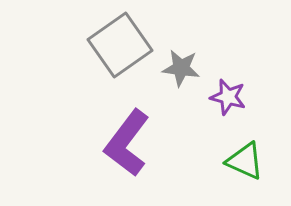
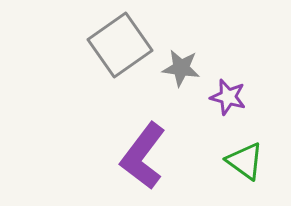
purple L-shape: moved 16 px right, 13 px down
green triangle: rotated 12 degrees clockwise
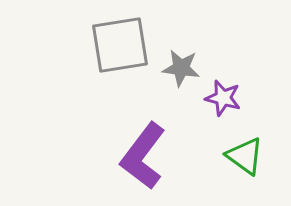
gray square: rotated 26 degrees clockwise
purple star: moved 5 px left, 1 px down
green triangle: moved 5 px up
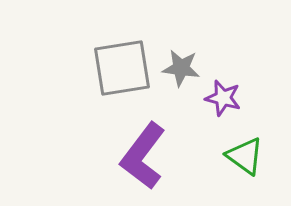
gray square: moved 2 px right, 23 px down
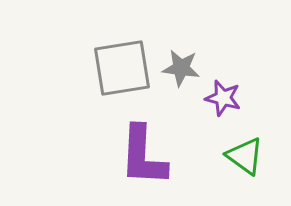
purple L-shape: rotated 34 degrees counterclockwise
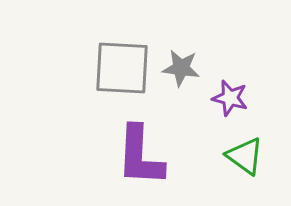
gray square: rotated 12 degrees clockwise
purple star: moved 7 px right
purple L-shape: moved 3 px left
